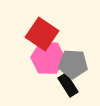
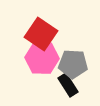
red square: moved 1 px left
pink hexagon: moved 6 px left
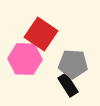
pink hexagon: moved 17 px left, 1 px down
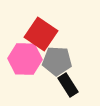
gray pentagon: moved 16 px left, 3 px up
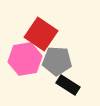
pink hexagon: rotated 12 degrees counterclockwise
black rectangle: rotated 25 degrees counterclockwise
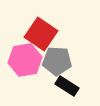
pink hexagon: moved 1 px down
black rectangle: moved 1 px left, 1 px down
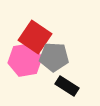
red square: moved 6 px left, 3 px down
gray pentagon: moved 3 px left, 4 px up
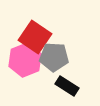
pink hexagon: rotated 12 degrees counterclockwise
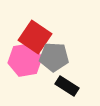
pink hexagon: rotated 12 degrees clockwise
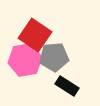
red square: moved 2 px up
gray pentagon: rotated 8 degrees counterclockwise
